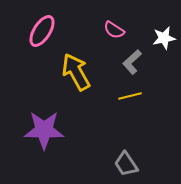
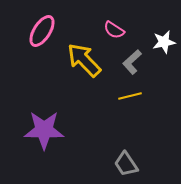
white star: moved 4 px down
yellow arrow: moved 8 px right, 12 px up; rotated 15 degrees counterclockwise
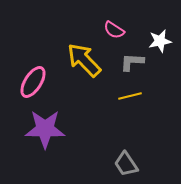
pink ellipse: moved 9 px left, 51 px down
white star: moved 4 px left, 1 px up
gray L-shape: rotated 45 degrees clockwise
purple star: moved 1 px right, 1 px up
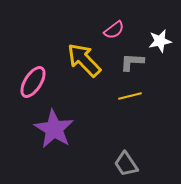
pink semicircle: rotated 70 degrees counterclockwise
purple star: moved 9 px right; rotated 30 degrees clockwise
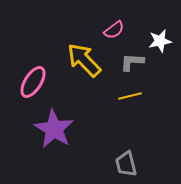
gray trapezoid: rotated 20 degrees clockwise
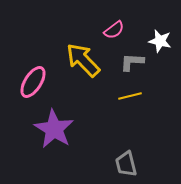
white star: rotated 25 degrees clockwise
yellow arrow: moved 1 px left
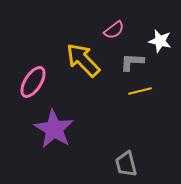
yellow line: moved 10 px right, 5 px up
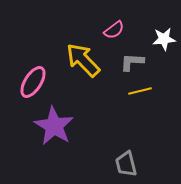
white star: moved 4 px right, 2 px up; rotated 20 degrees counterclockwise
purple star: moved 3 px up
